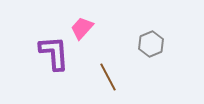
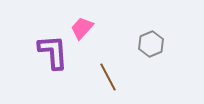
purple L-shape: moved 1 px left, 1 px up
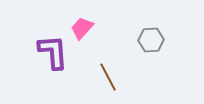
gray hexagon: moved 4 px up; rotated 20 degrees clockwise
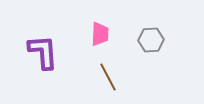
pink trapezoid: moved 18 px right, 6 px down; rotated 140 degrees clockwise
purple L-shape: moved 10 px left
